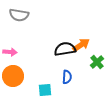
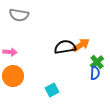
black semicircle: moved 2 px up
blue semicircle: moved 28 px right, 4 px up
cyan square: moved 7 px right; rotated 24 degrees counterclockwise
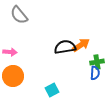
gray semicircle: rotated 42 degrees clockwise
green cross: rotated 32 degrees clockwise
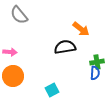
orange arrow: moved 16 px up; rotated 72 degrees clockwise
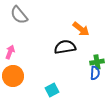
pink arrow: rotated 72 degrees counterclockwise
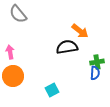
gray semicircle: moved 1 px left, 1 px up
orange arrow: moved 1 px left, 2 px down
black semicircle: moved 2 px right
pink arrow: rotated 32 degrees counterclockwise
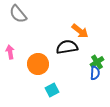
green cross: rotated 24 degrees counterclockwise
orange circle: moved 25 px right, 12 px up
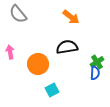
orange arrow: moved 9 px left, 14 px up
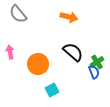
orange arrow: moved 2 px left; rotated 24 degrees counterclockwise
black semicircle: moved 6 px right, 5 px down; rotated 50 degrees clockwise
blue semicircle: moved 1 px left, 1 px up; rotated 24 degrees counterclockwise
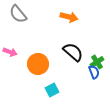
pink arrow: rotated 120 degrees clockwise
